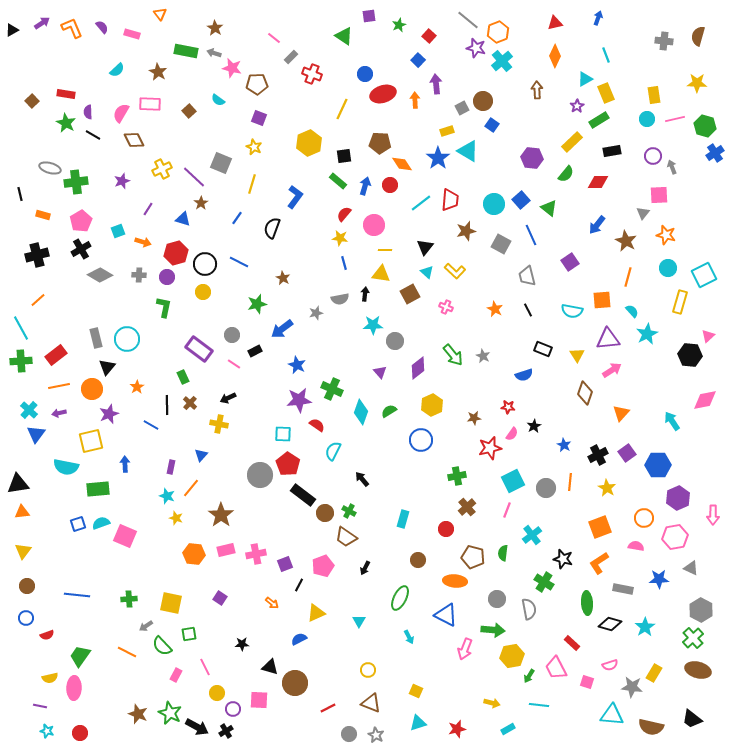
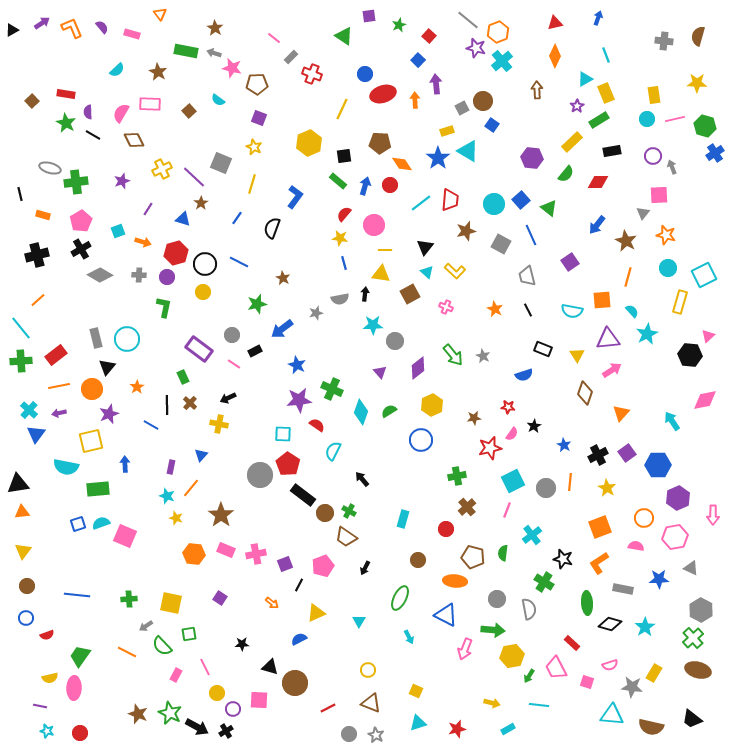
cyan line at (21, 328): rotated 10 degrees counterclockwise
pink rectangle at (226, 550): rotated 36 degrees clockwise
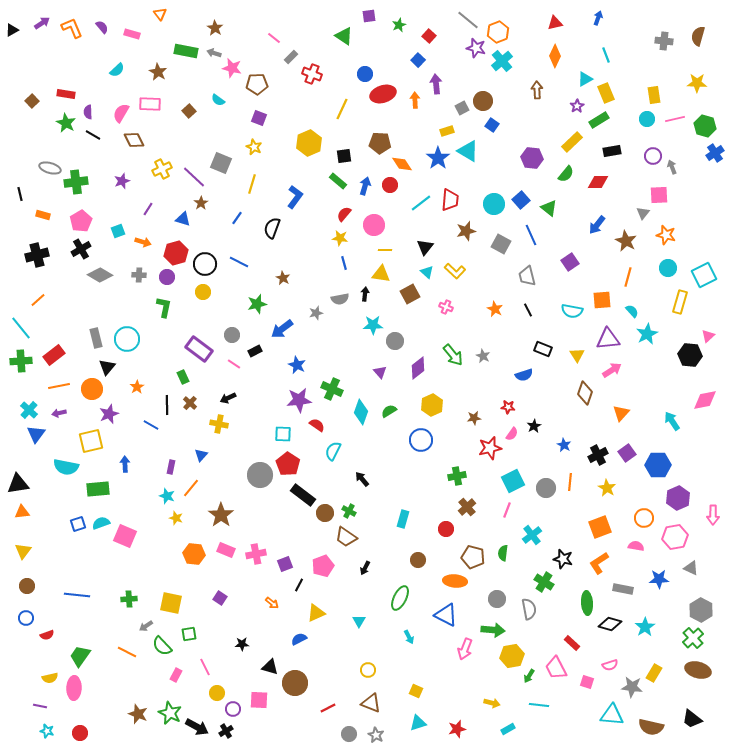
red rectangle at (56, 355): moved 2 px left
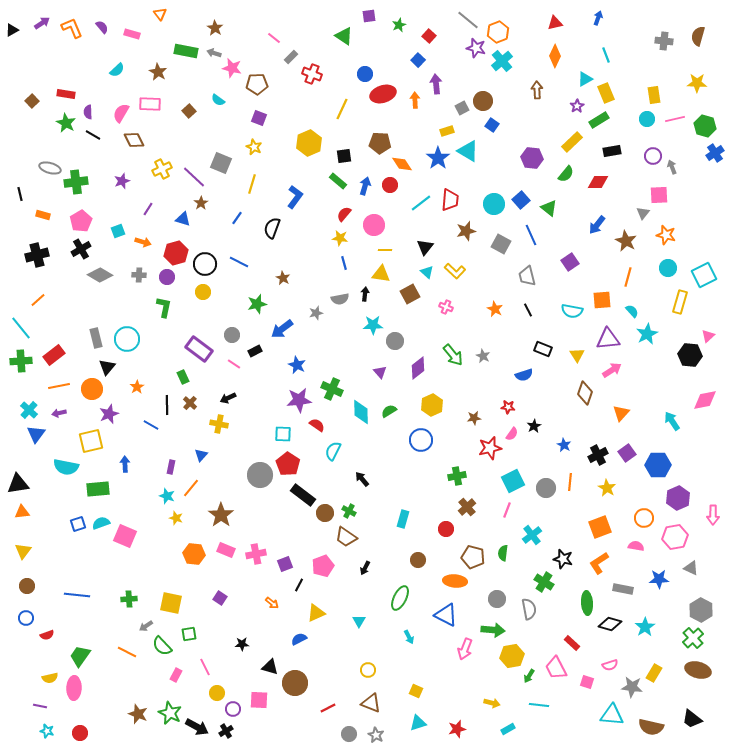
cyan diamond at (361, 412): rotated 20 degrees counterclockwise
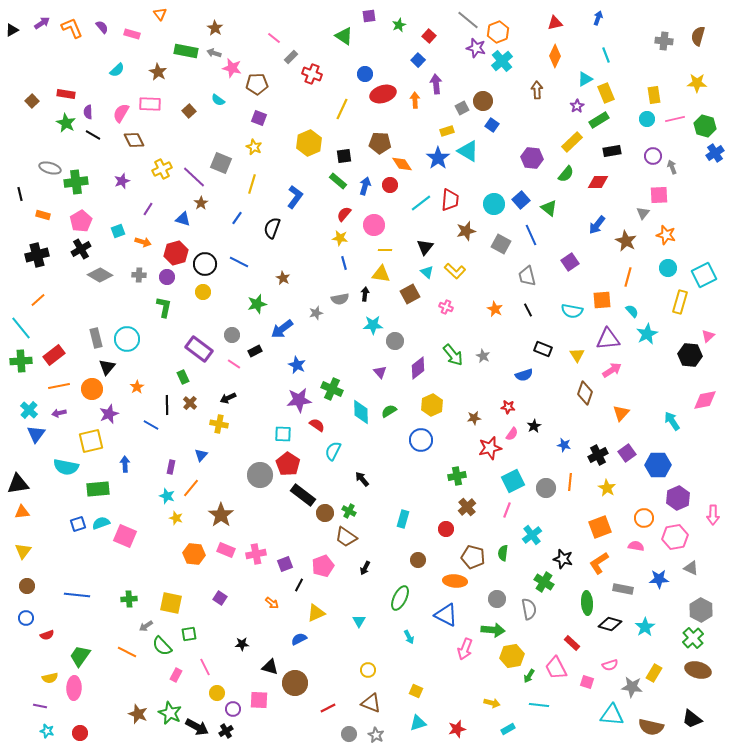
blue star at (564, 445): rotated 16 degrees counterclockwise
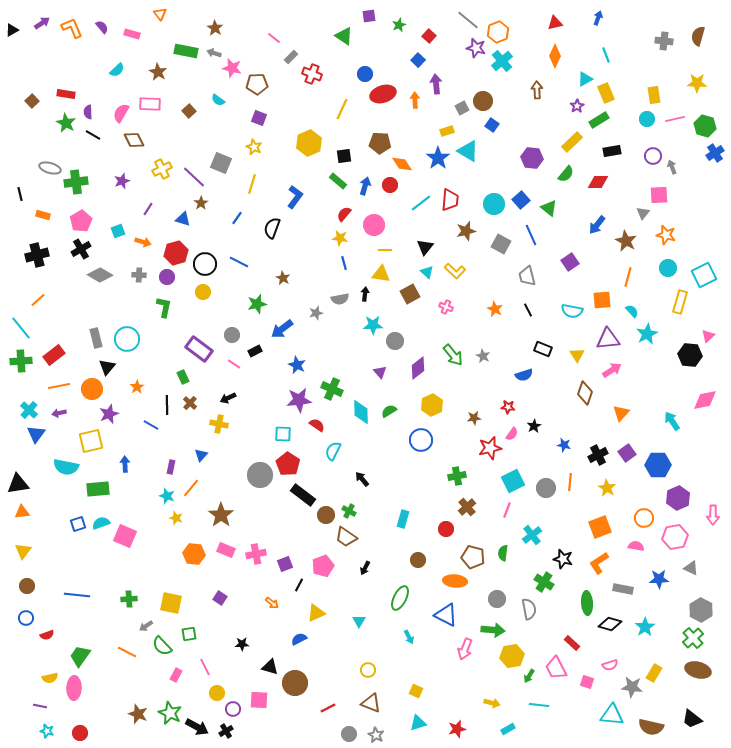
brown circle at (325, 513): moved 1 px right, 2 px down
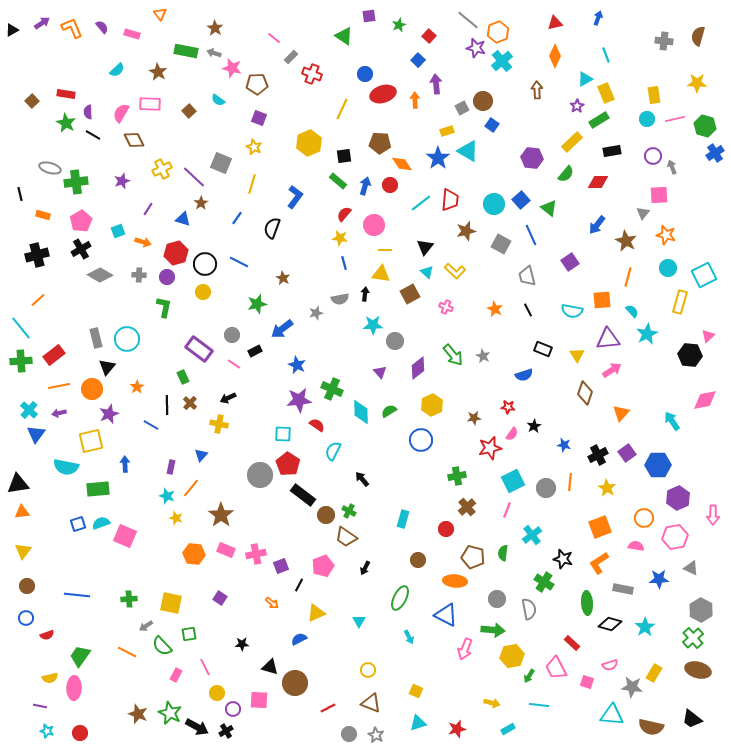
purple square at (285, 564): moved 4 px left, 2 px down
